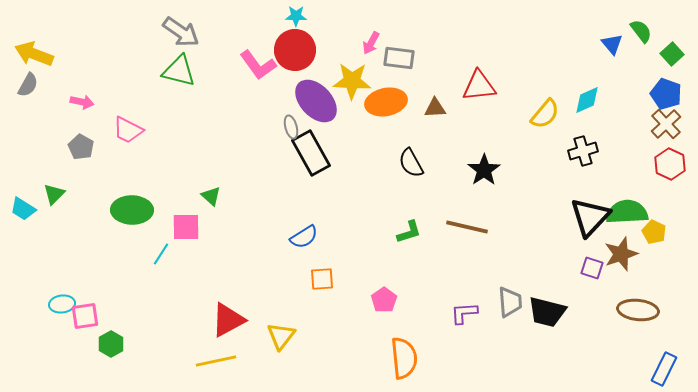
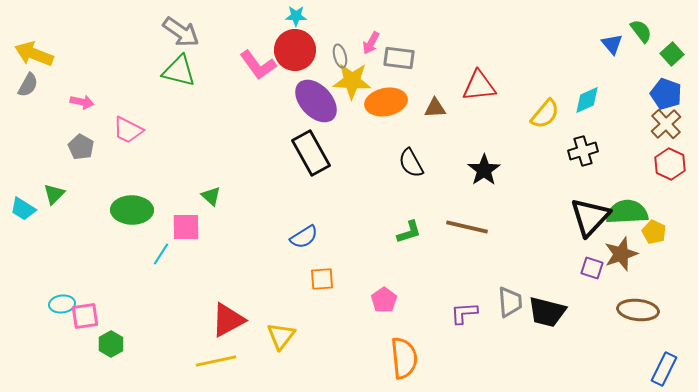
gray ellipse at (291, 127): moved 49 px right, 71 px up
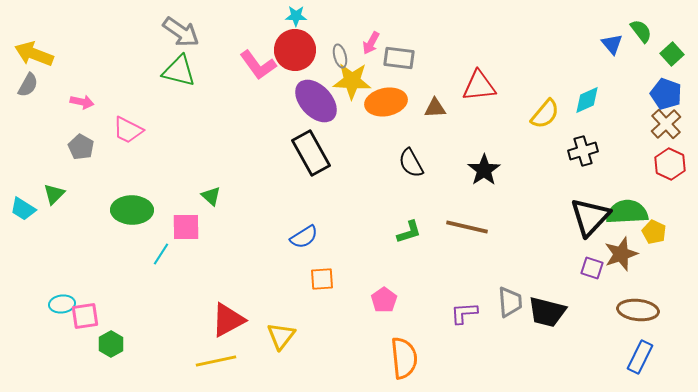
blue rectangle at (664, 369): moved 24 px left, 12 px up
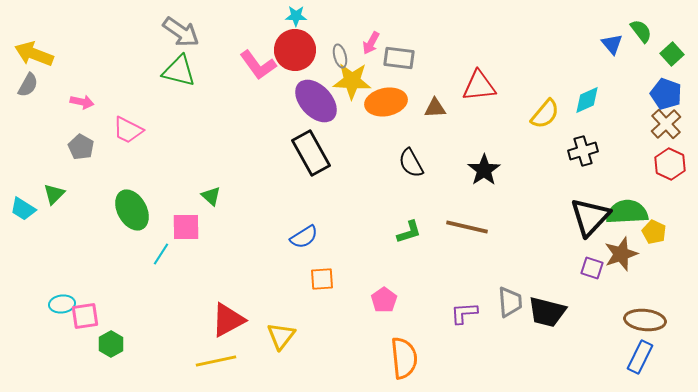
green ellipse at (132, 210): rotated 60 degrees clockwise
brown ellipse at (638, 310): moved 7 px right, 10 px down
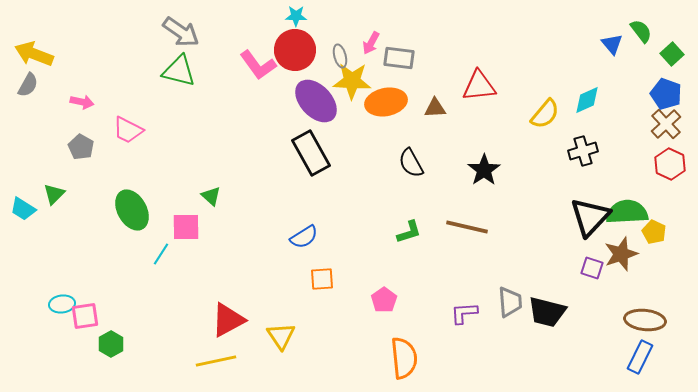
yellow triangle at (281, 336): rotated 12 degrees counterclockwise
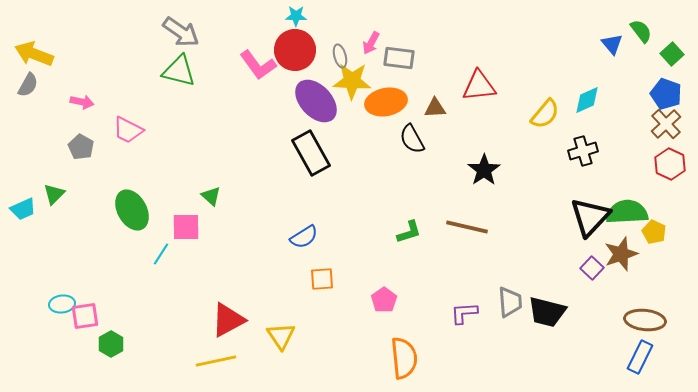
black semicircle at (411, 163): moved 1 px right, 24 px up
cyan trapezoid at (23, 209): rotated 56 degrees counterclockwise
purple square at (592, 268): rotated 25 degrees clockwise
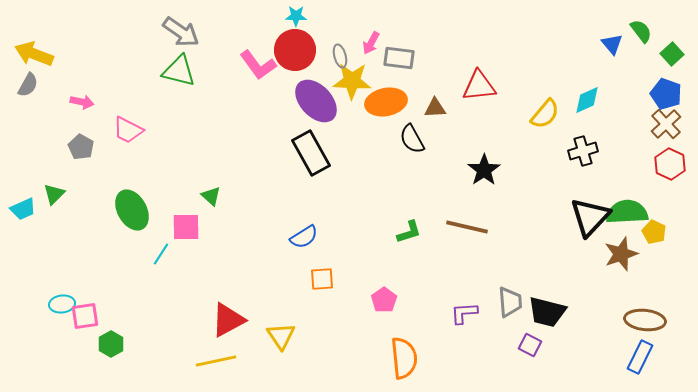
purple square at (592, 268): moved 62 px left, 77 px down; rotated 15 degrees counterclockwise
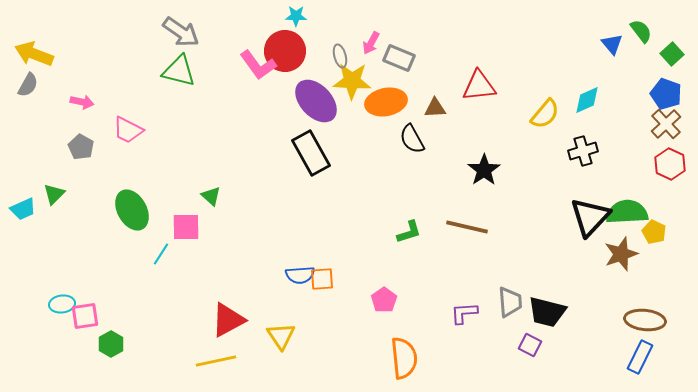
red circle at (295, 50): moved 10 px left, 1 px down
gray rectangle at (399, 58): rotated 16 degrees clockwise
blue semicircle at (304, 237): moved 4 px left, 38 px down; rotated 28 degrees clockwise
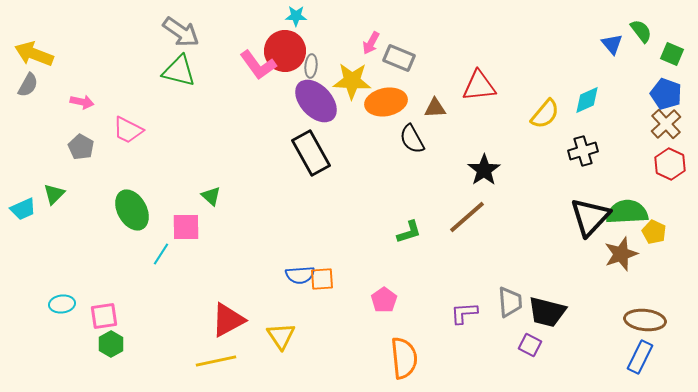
green square at (672, 54): rotated 25 degrees counterclockwise
gray ellipse at (340, 56): moved 29 px left, 10 px down; rotated 20 degrees clockwise
brown line at (467, 227): moved 10 px up; rotated 54 degrees counterclockwise
pink square at (85, 316): moved 19 px right
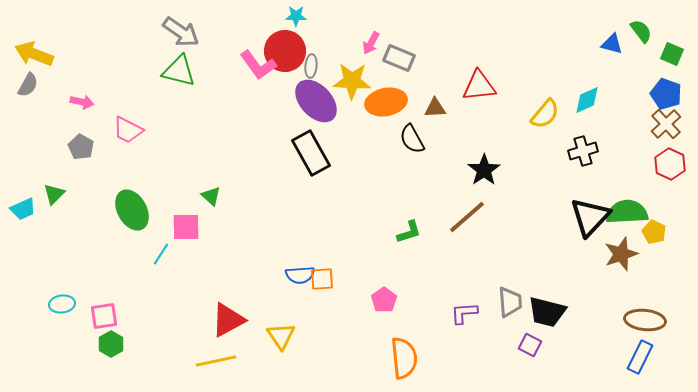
blue triangle at (612, 44): rotated 35 degrees counterclockwise
